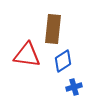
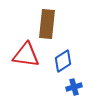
brown rectangle: moved 6 px left, 5 px up
red triangle: moved 1 px left
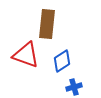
red triangle: rotated 12 degrees clockwise
blue diamond: moved 1 px left
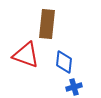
blue diamond: moved 2 px right, 1 px down; rotated 50 degrees counterclockwise
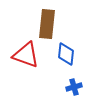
blue diamond: moved 2 px right, 8 px up
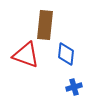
brown rectangle: moved 2 px left, 1 px down
